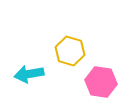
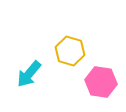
cyan arrow: rotated 40 degrees counterclockwise
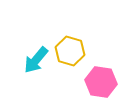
cyan arrow: moved 7 px right, 14 px up
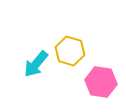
cyan arrow: moved 4 px down
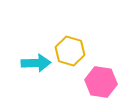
cyan arrow: moved 1 px up; rotated 132 degrees counterclockwise
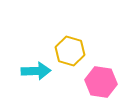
cyan arrow: moved 8 px down
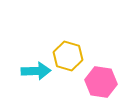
yellow hexagon: moved 2 px left, 5 px down
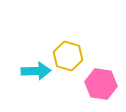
pink hexagon: moved 2 px down
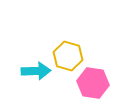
pink hexagon: moved 8 px left, 1 px up
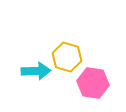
yellow hexagon: moved 1 px left, 1 px down
